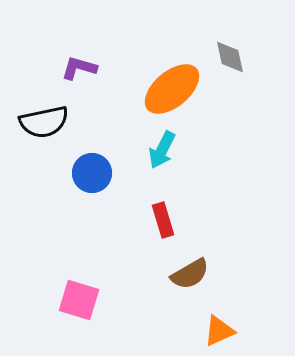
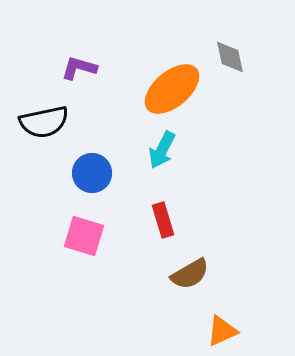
pink square: moved 5 px right, 64 px up
orange triangle: moved 3 px right
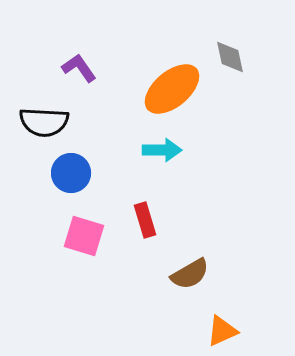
purple L-shape: rotated 39 degrees clockwise
black semicircle: rotated 15 degrees clockwise
cyan arrow: rotated 117 degrees counterclockwise
blue circle: moved 21 px left
red rectangle: moved 18 px left
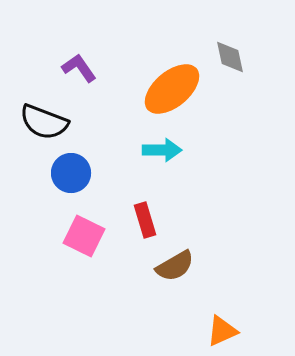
black semicircle: rotated 18 degrees clockwise
pink square: rotated 9 degrees clockwise
brown semicircle: moved 15 px left, 8 px up
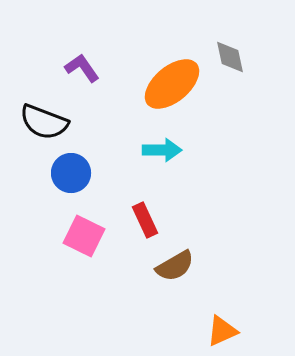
purple L-shape: moved 3 px right
orange ellipse: moved 5 px up
red rectangle: rotated 8 degrees counterclockwise
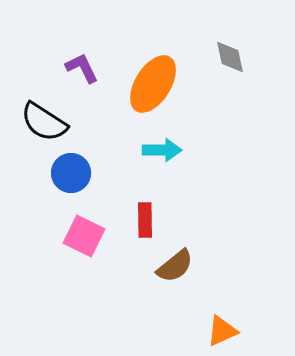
purple L-shape: rotated 9 degrees clockwise
orange ellipse: moved 19 px left; rotated 18 degrees counterclockwise
black semicircle: rotated 12 degrees clockwise
red rectangle: rotated 24 degrees clockwise
brown semicircle: rotated 9 degrees counterclockwise
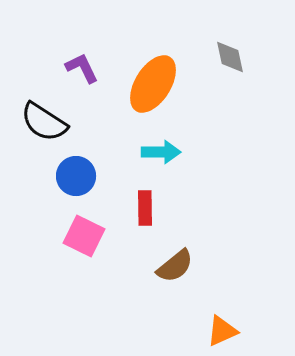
cyan arrow: moved 1 px left, 2 px down
blue circle: moved 5 px right, 3 px down
red rectangle: moved 12 px up
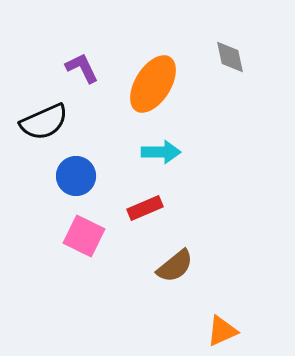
black semicircle: rotated 57 degrees counterclockwise
red rectangle: rotated 68 degrees clockwise
